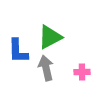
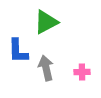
green triangle: moved 4 px left, 15 px up
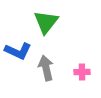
green triangle: rotated 24 degrees counterclockwise
blue L-shape: rotated 64 degrees counterclockwise
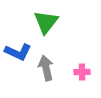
blue L-shape: moved 1 px down
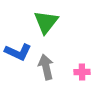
gray arrow: moved 1 px up
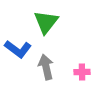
blue L-shape: moved 3 px up; rotated 12 degrees clockwise
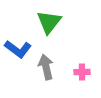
green triangle: moved 3 px right
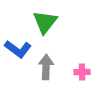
green triangle: moved 4 px left
gray arrow: rotated 15 degrees clockwise
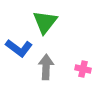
blue L-shape: moved 1 px right, 1 px up
pink cross: moved 1 px right, 3 px up; rotated 14 degrees clockwise
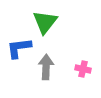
blue L-shape: rotated 136 degrees clockwise
